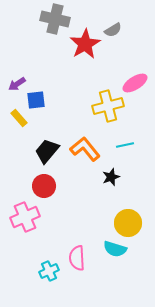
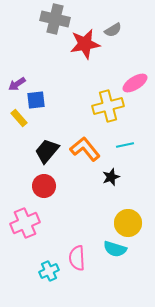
red star: rotated 20 degrees clockwise
pink cross: moved 6 px down
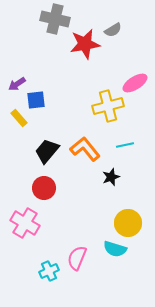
red circle: moved 2 px down
pink cross: rotated 36 degrees counterclockwise
pink semicircle: rotated 25 degrees clockwise
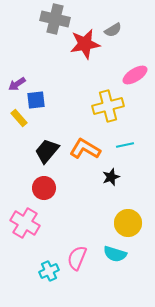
pink ellipse: moved 8 px up
orange L-shape: rotated 20 degrees counterclockwise
cyan semicircle: moved 5 px down
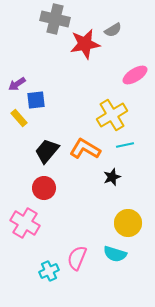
yellow cross: moved 4 px right, 9 px down; rotated 16 degrees counterclockwise
black star: moved 1 px right
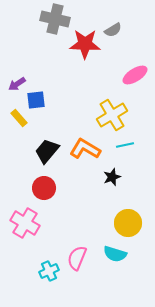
red star: rotated 12 degrees clockwise
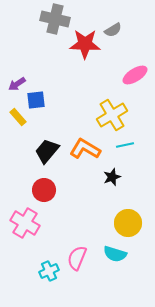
yellow rectangle: moved 1 px left, 1 px up
red circle: moved 2 px down
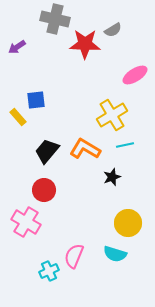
purple arrow: moved 37 px up
pink cross: moved 1 px right, 1 px up
pink semicircle: moved 3 px left, 2 px up
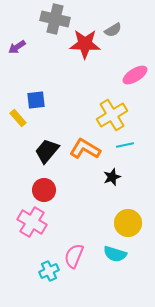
yellow rectangle: moved 1 px down
pink cross: moved 6 px right
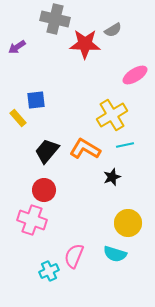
pink cross: moved 2 px up; rotated 12 degrees counterclockwise
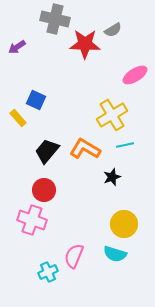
blue square: rotated 30 degrees clockwise
yellow circle: moved 4 px left, 1 px down
cyan cross: moved 1 px left, 1 px down
